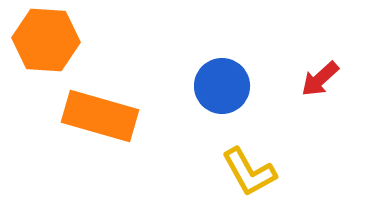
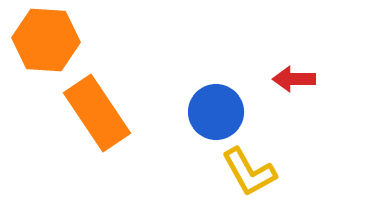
red arrow: moved 26 px left; rotated 42 degrees clockwise
blue circle: moved 6 px left, 26 px down
orange rectangle: moved 3 px left, 3 px up; rotated 40 degrees clockwise
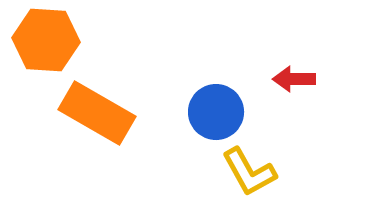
orange rectangle: rotated 26 degrees counterclockwise
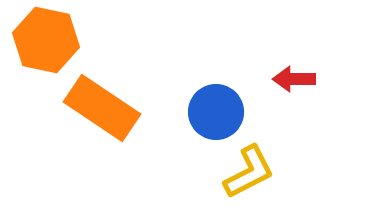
orange hexagon: rotated 8 degrees clockwise
orange rectangle: moved 5 px right, 5 px up; rotated 4 degrees clockwise
yellow L-shape: rotated 88 degrees counterclockwise
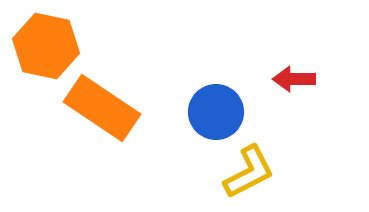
orange hexagon: moved 6 px down
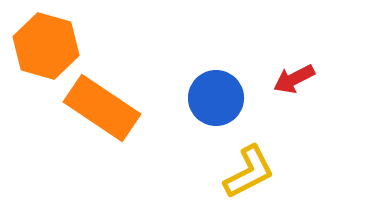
orange hexagon: rotated 4 degrees clockwise
red arrow: rotated 27 degrees counterclockwise
blue circle: moved 14 px up
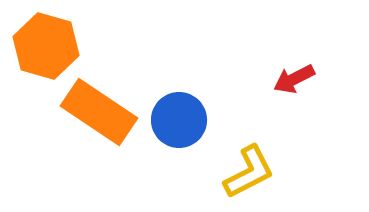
blue circle: moved 37 px left, 22 px down
orange rectangle: moved 3 px left, 4 px down
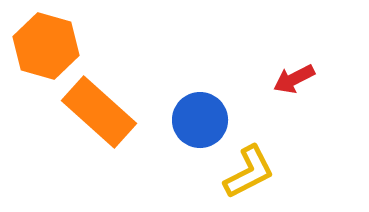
orange rectangle: rotated 8 degrees clockwise
blue circle: moved 21 px right
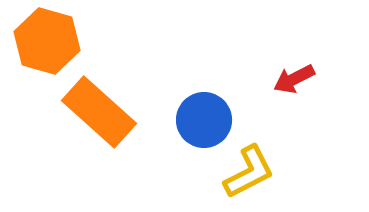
orange hexagon: moved 1 px right, 5 px up
blue circle: moved 4 px right
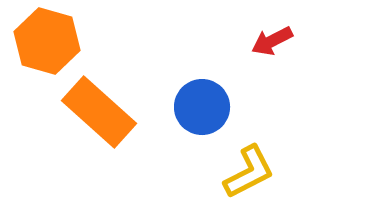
red arrow: moved 22 px left, 38 px up
blue circle: moved 2 px left, 13 px up
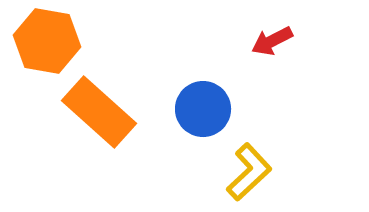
orange hexagon: rotated 6 degrees counterclockwise
blue circle: moved 1 px right, 2 px down
yellow L-shape: rotated 16 degrees counterclockwise
